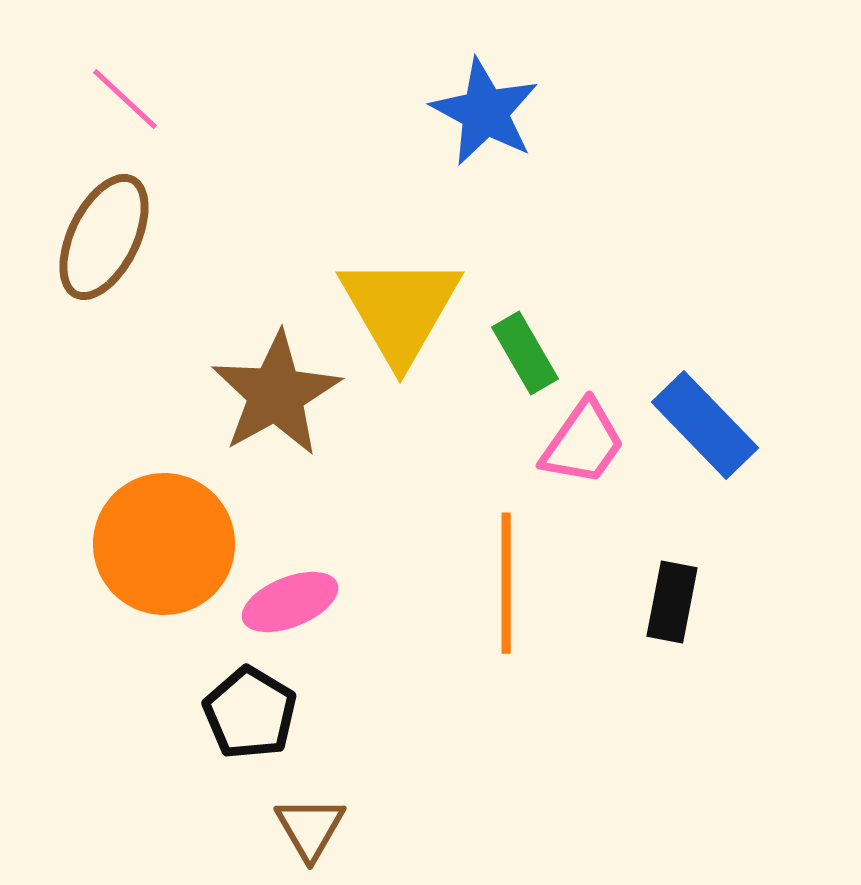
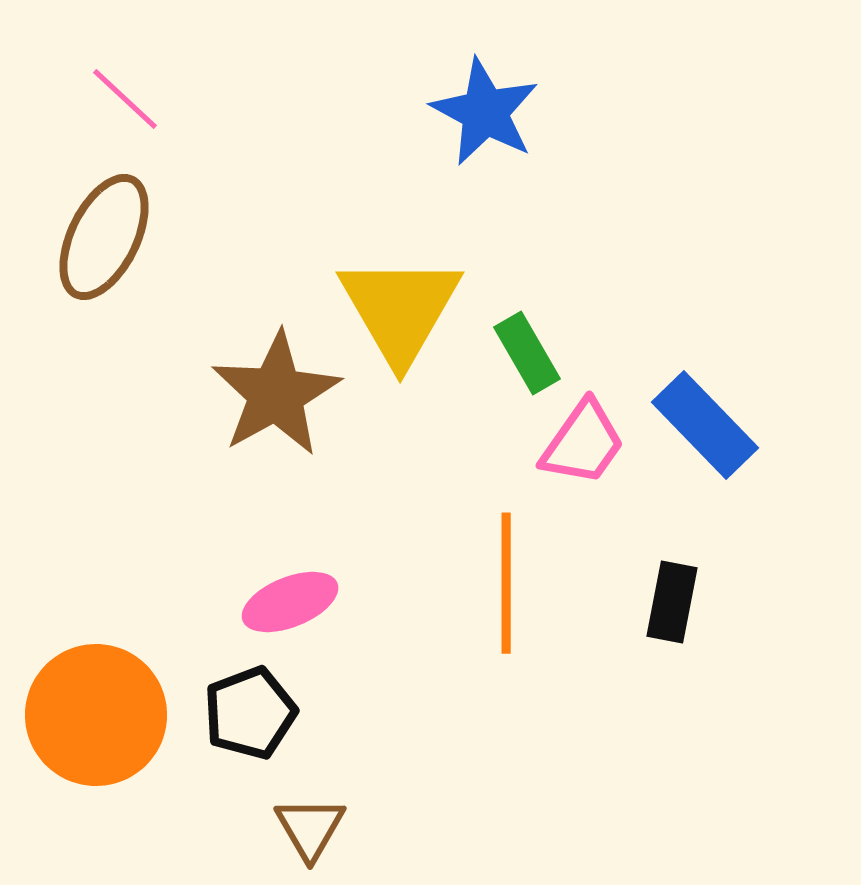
green rectangle: moved 2 px right
orange circle: moved 68 px left, 171 px down
black pentagon: rotated 20 degrees clockwise
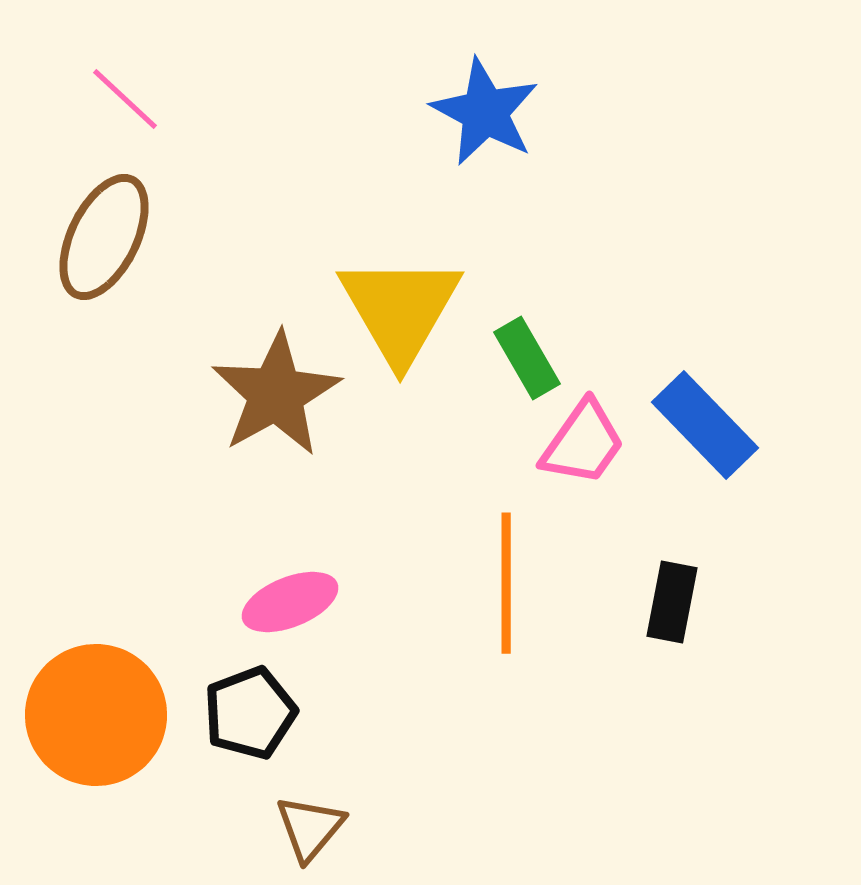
green rectangle: moved 5 px down
brown triangle: rotated 10 degrees clockwise
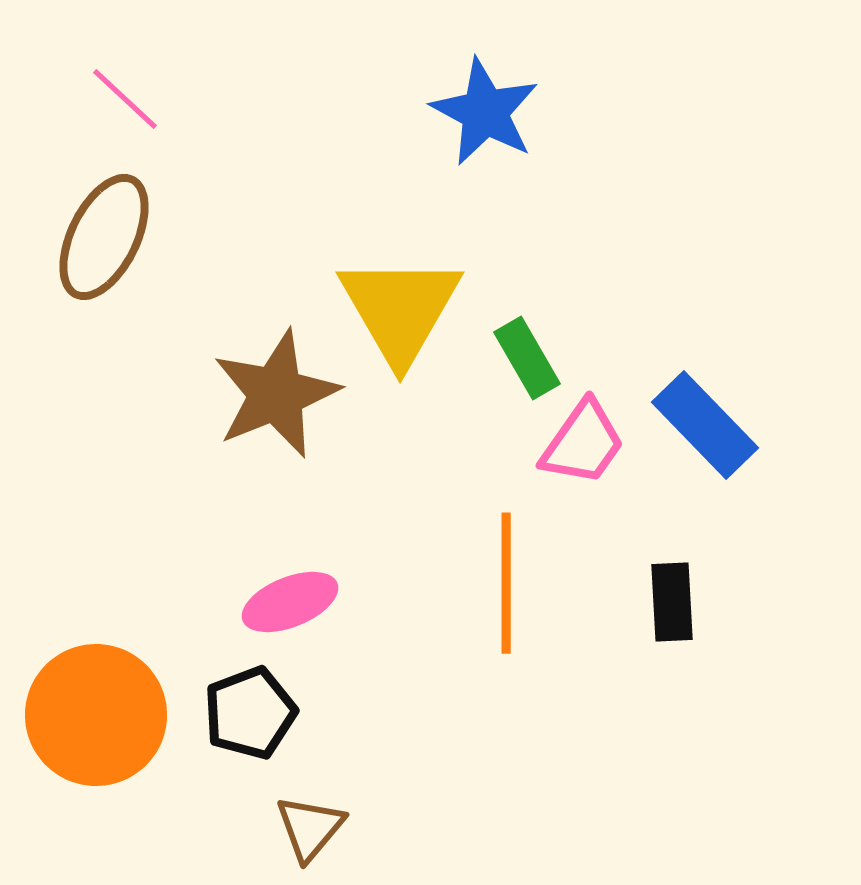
brown star: rotated 7 degrees clockwise
black rectangle: rotated 14 degrees counterclockwise
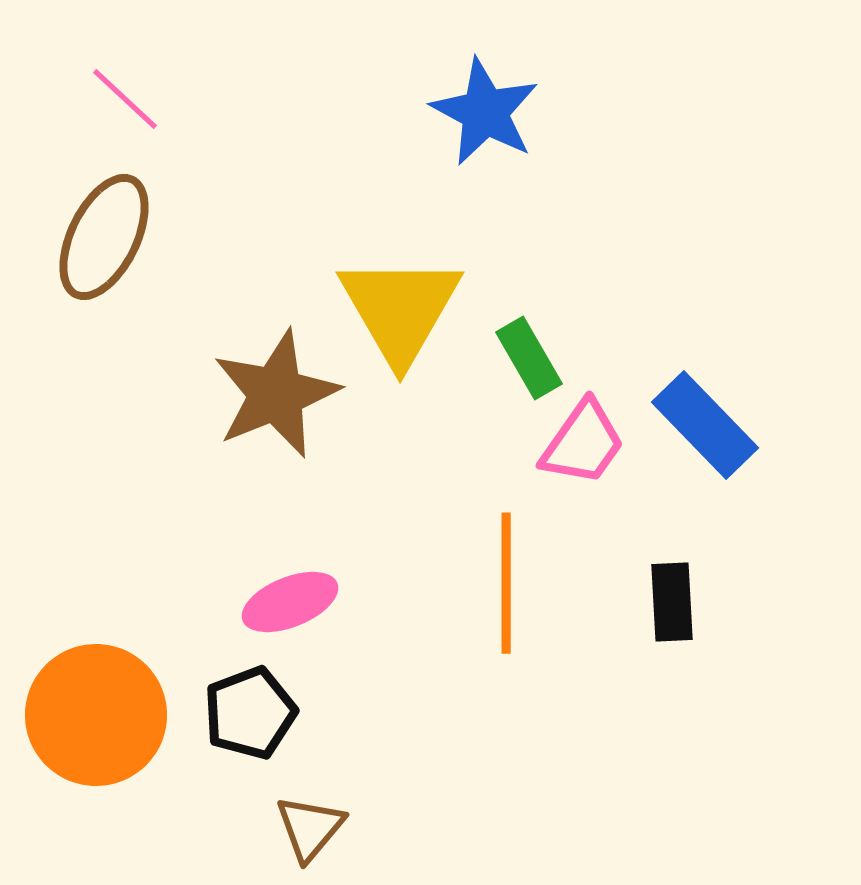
green rectangle: moved 2 px right
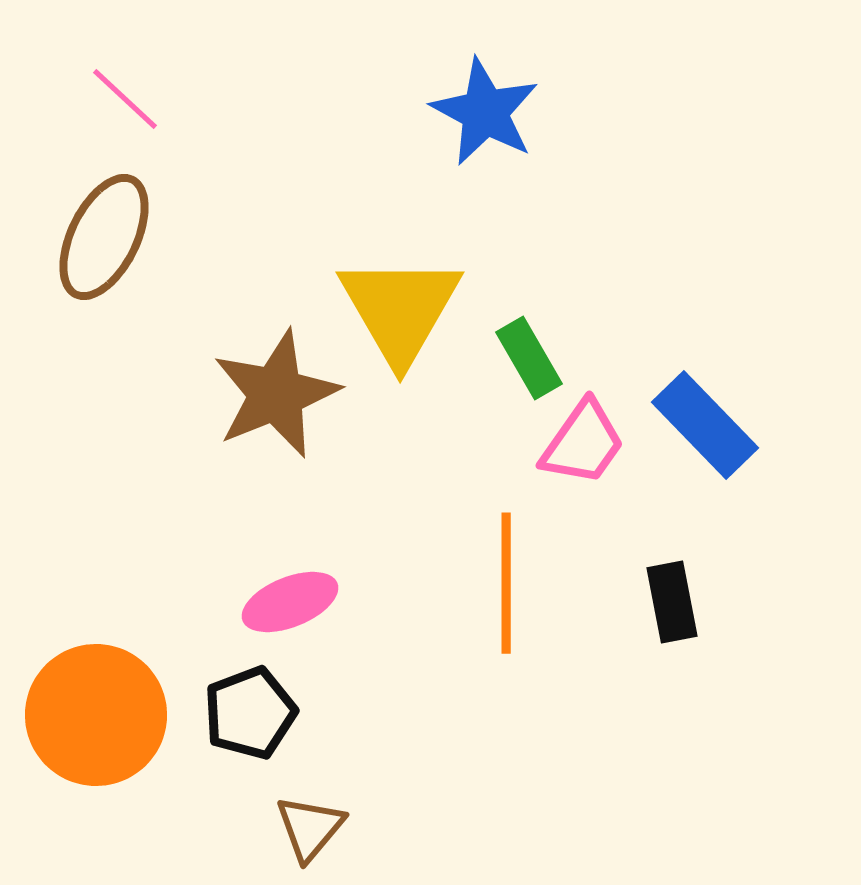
black rectangle: rotated 8 degrees counterclockwise
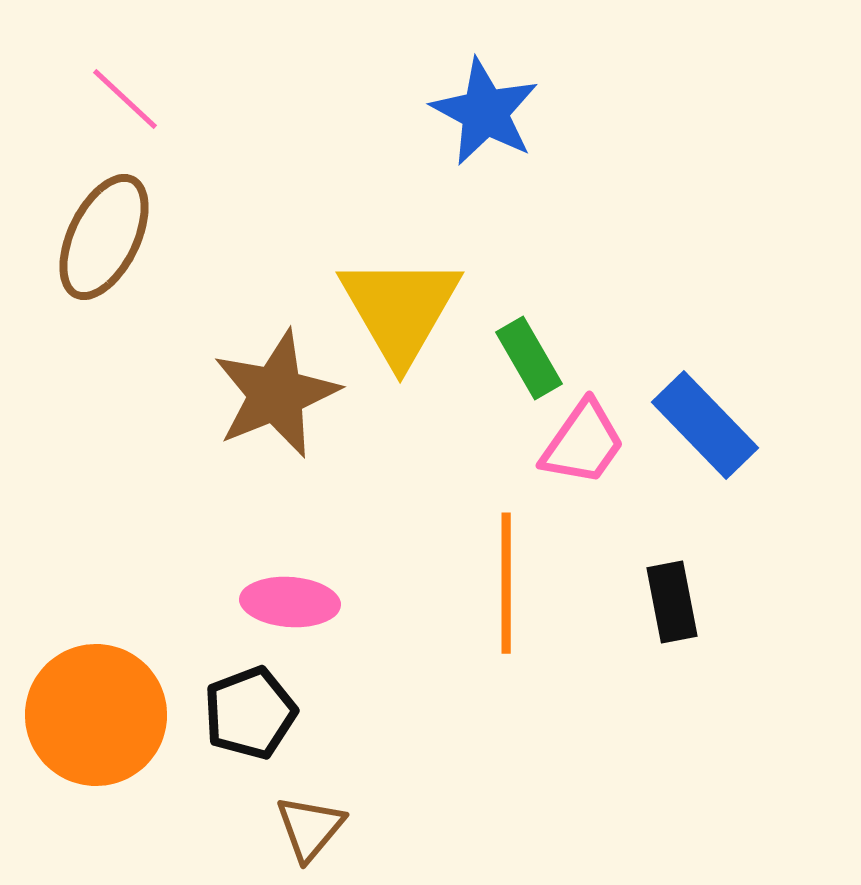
pink ellipse: rotated 26 degrees clockwise
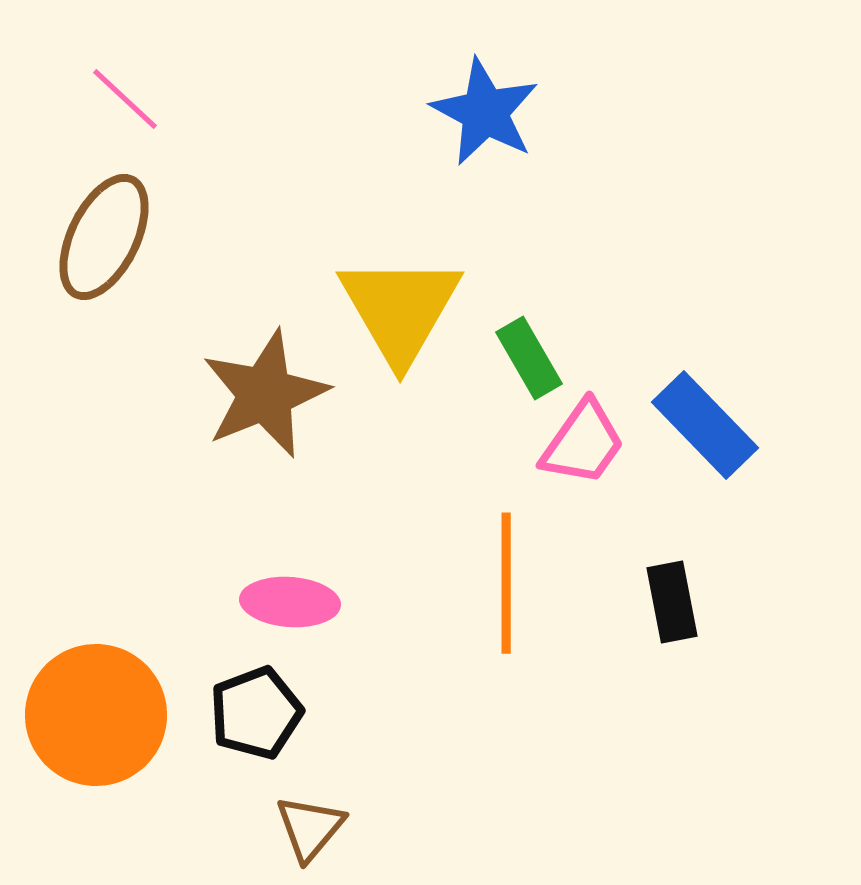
brown star: moved 11 px left
black pentagon: moved 6 px right
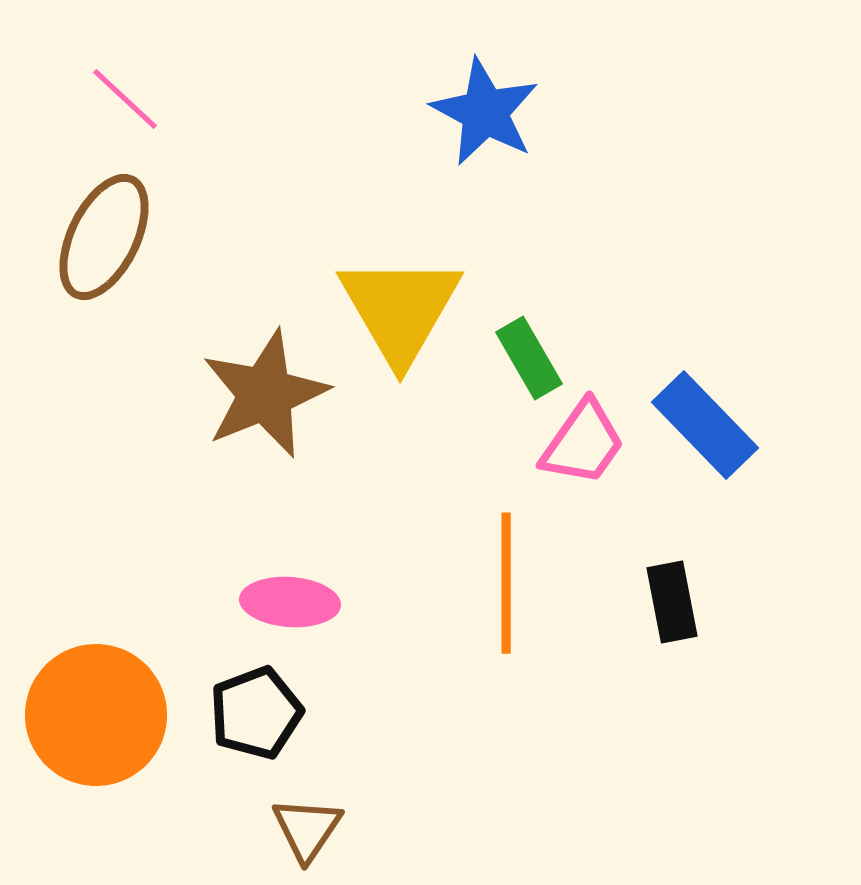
brown triangle: moved 3 px left, 1 px down; rotated 6 degrees counterclockwise
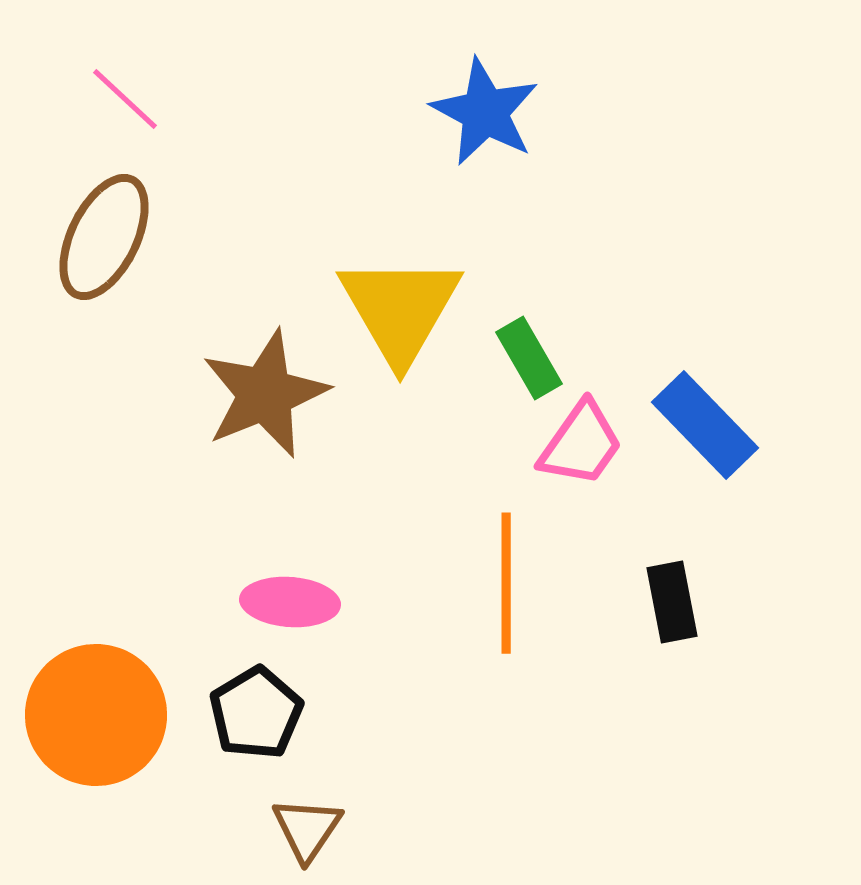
pink trapezoid: moved 2 px left, 1 px down
black pentagon: rotated 10 degrees counterclockwise
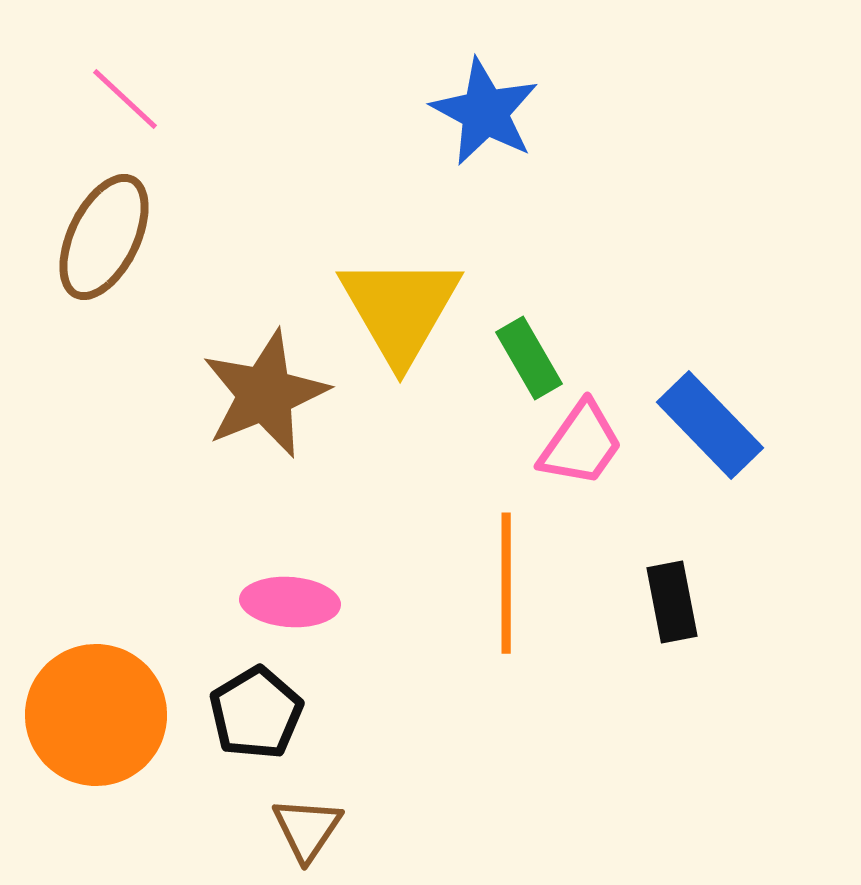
blue rectangle: moved 5 px right
